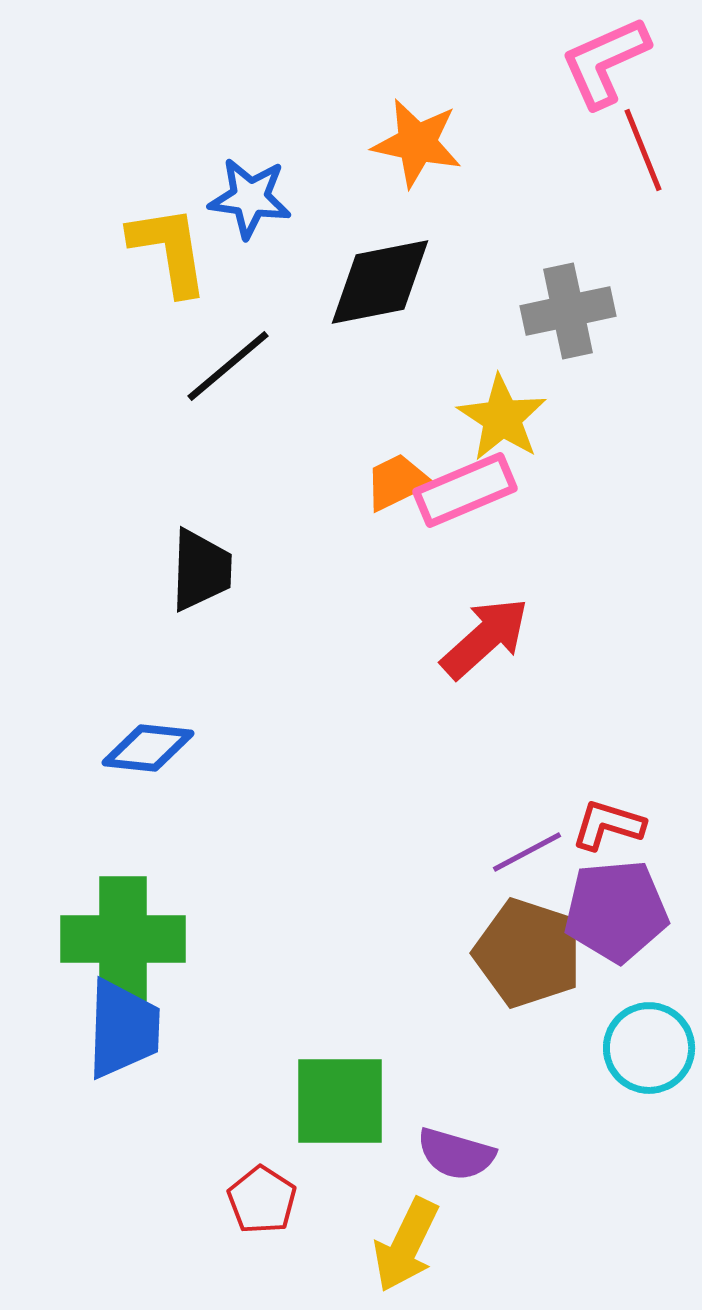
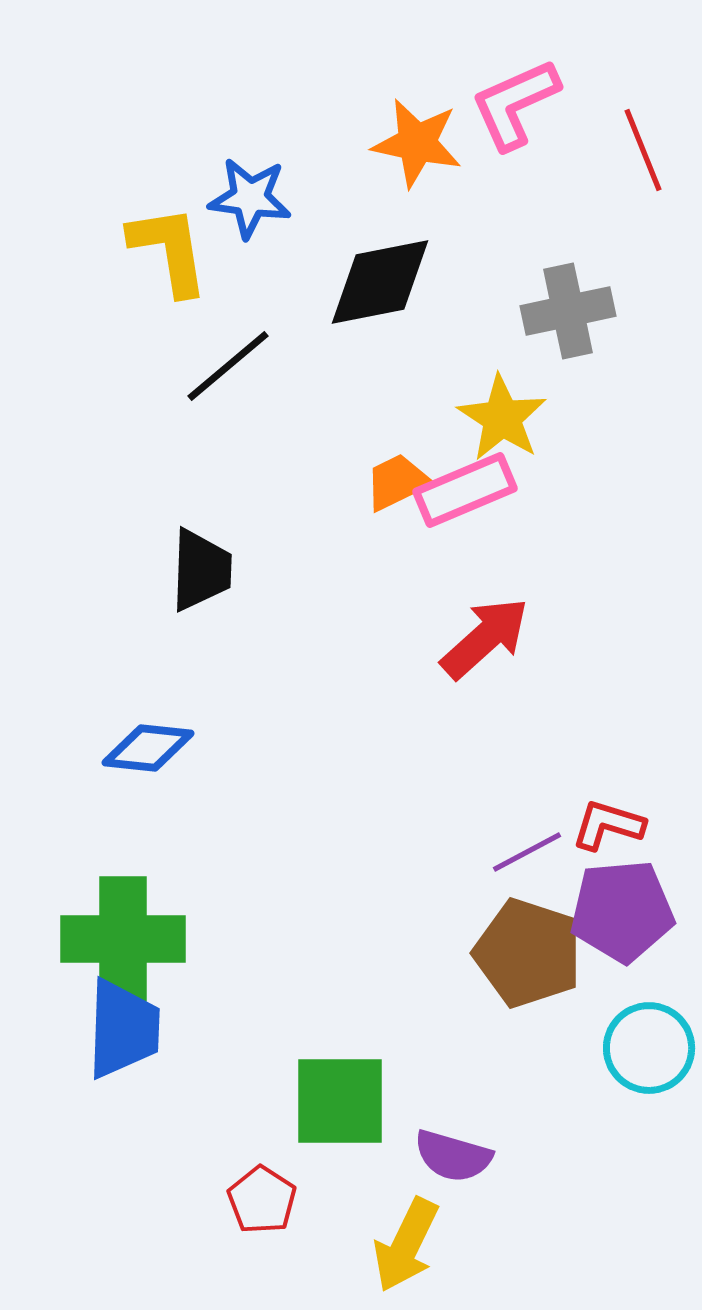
pink L-shape: moved 90 px left, 42 px down
purple pentagon: moved 6 px right
purple semicircle: moved 3 px left, 2 px down
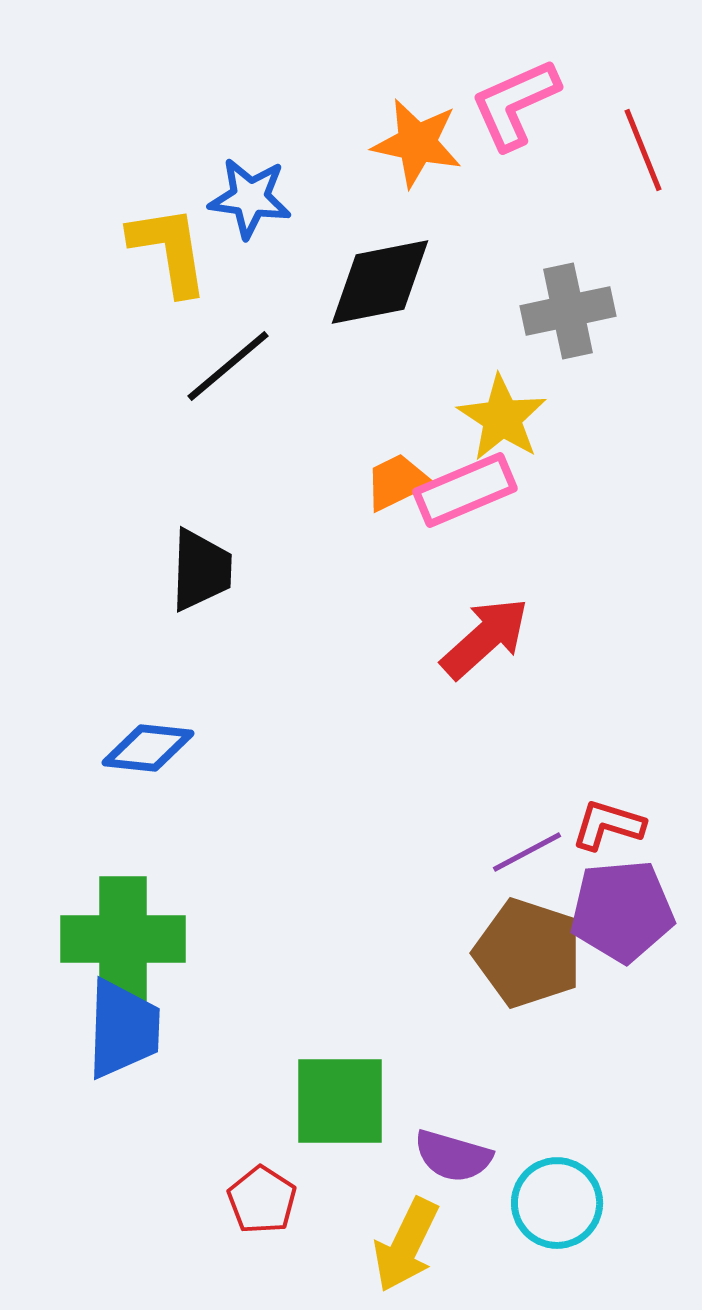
cyan circle: moved 92 px left, 155 px down
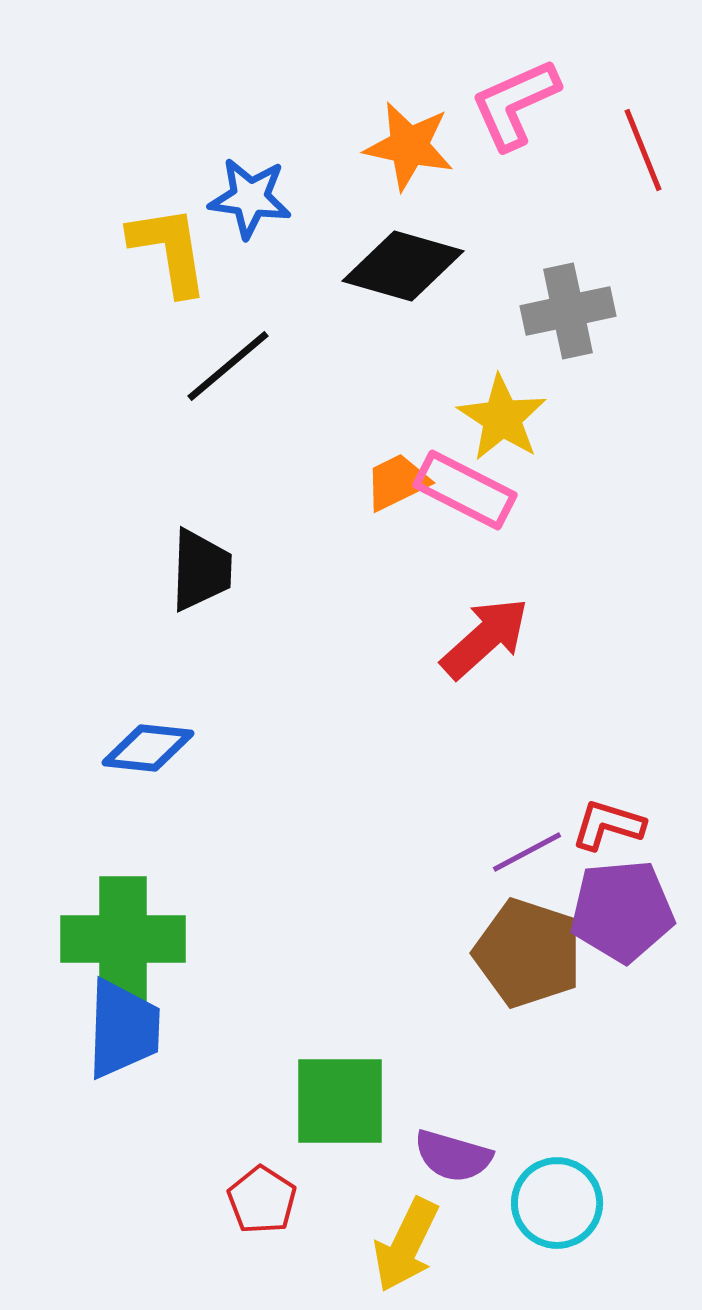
orange star: moved 8 px left, 3 px down
black diamond: moved 23 px right, 16 px up; rotated 27 degrees clockwise
pink rectangle: rotated 50 degrees clockwise
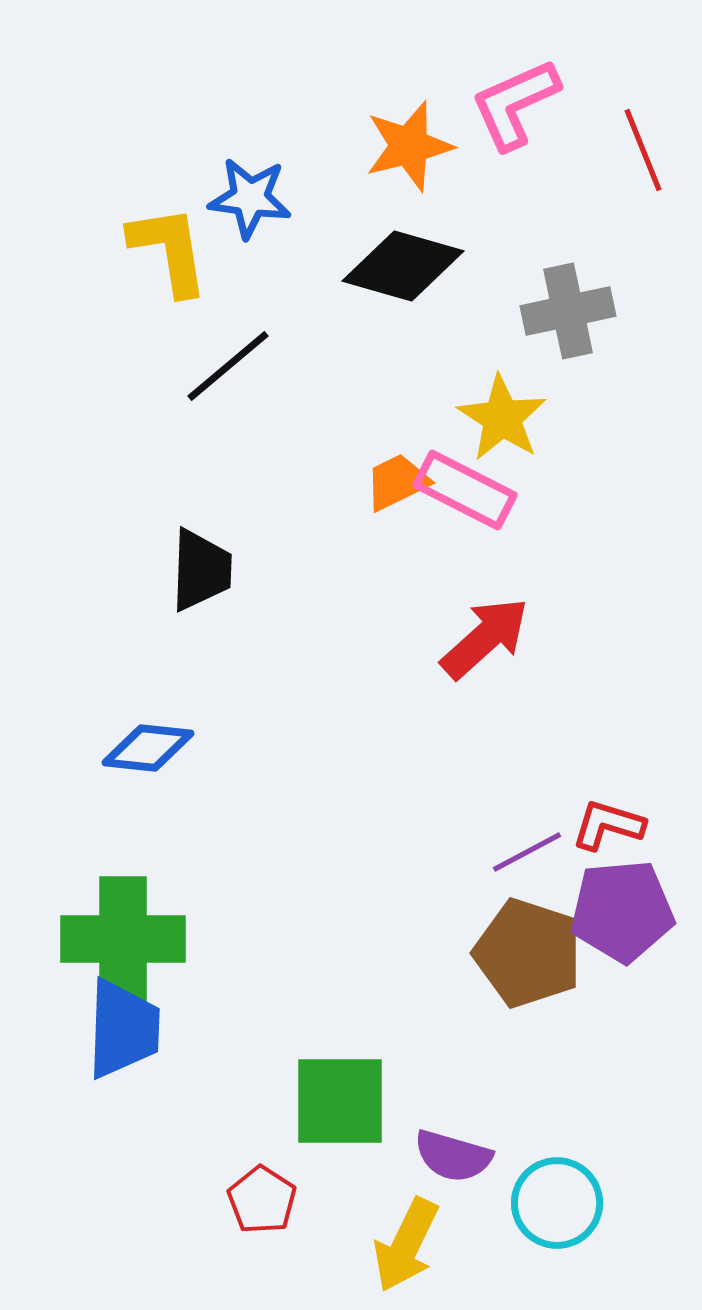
orange star: rotated 26 degrees counterclockwise
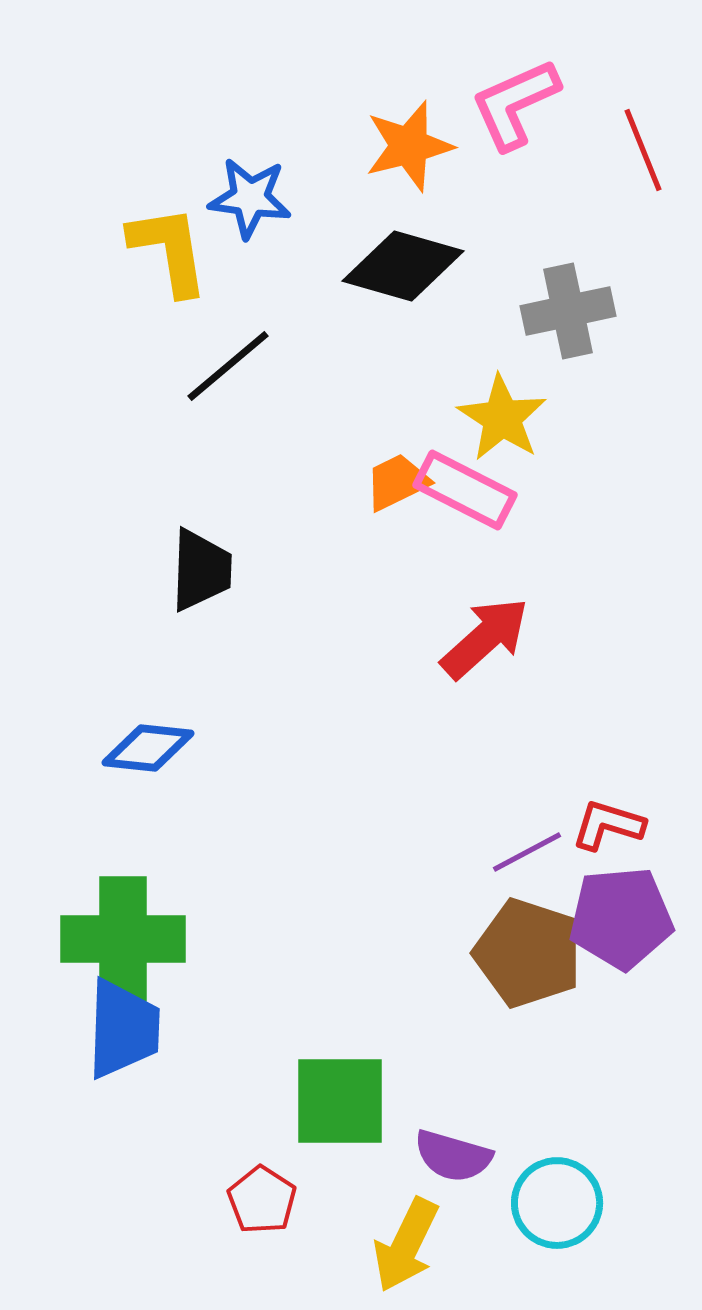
purple pentagon: moved 1 px left, 7 px down
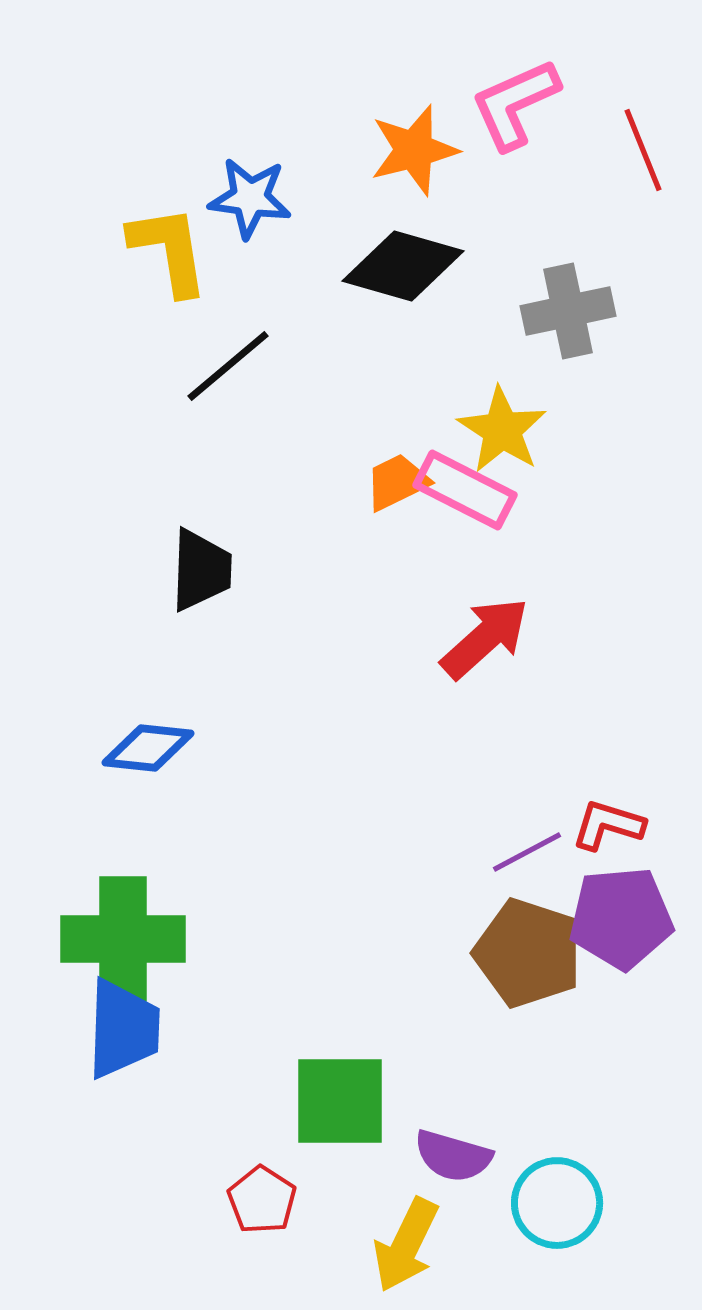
orange star: moved 5 px right, 4 px down
yellow star: moved 12 px down
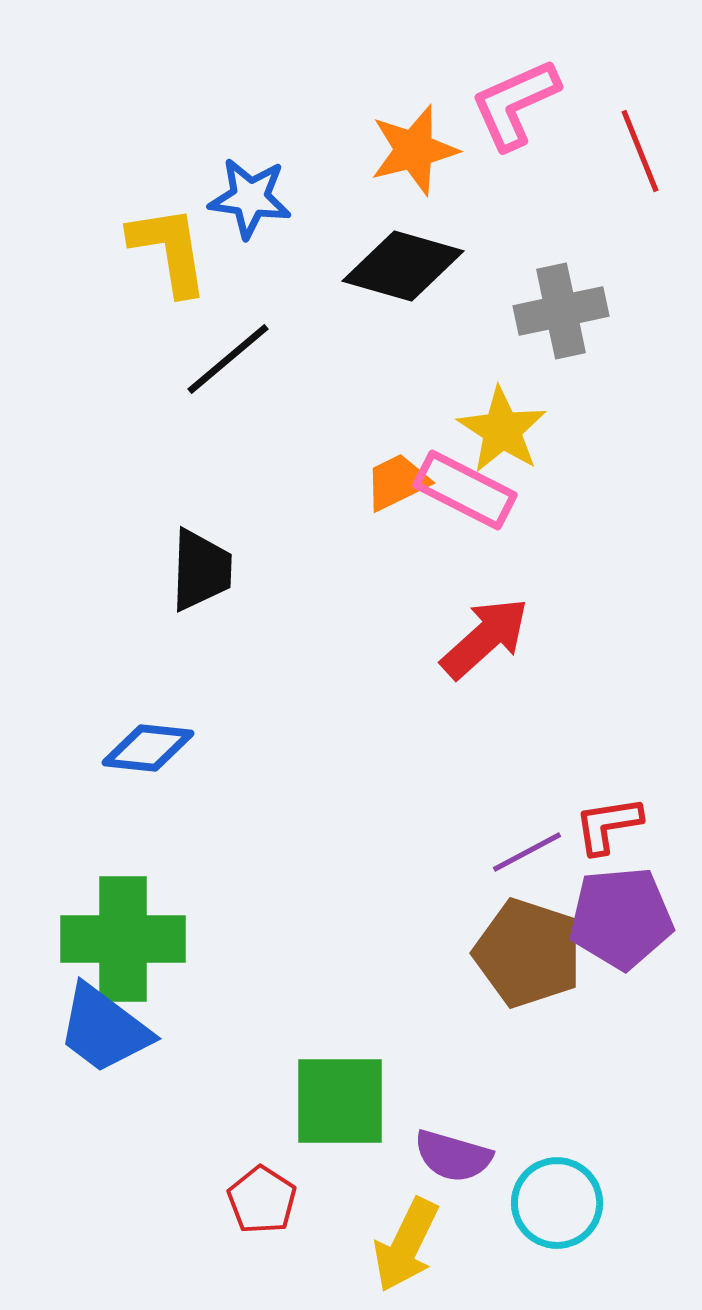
red line: moved 3 px left, 1 px down
gray cross: moved 7 px left
black line: moved 7 px up
red L-shape: rotated 26 degrees counterclockwise
blue trapezoid: moved 19 px left; rotated 125 degrees clockwise
